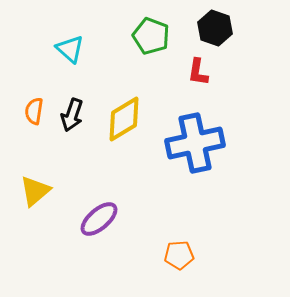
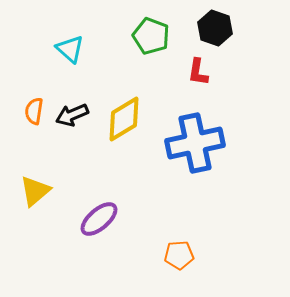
black arrow: rotated 48 degrees clockwise
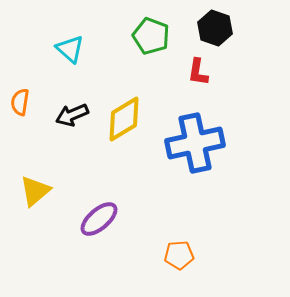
orange semicircle: moved 14 px left, 9 px up
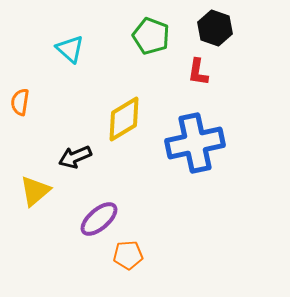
black arrow: moved 3 px right, 42 px down
orange pentagon: moved 51 px left
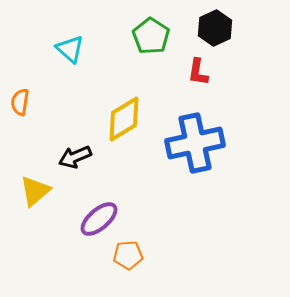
black hexagon: rotated 16 degrees clockwise
green pentagon: rotated 12 degrees clockwise
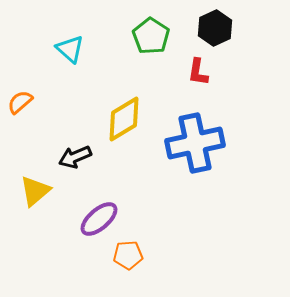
orange semicircle: rotated 40 degrees clockwise
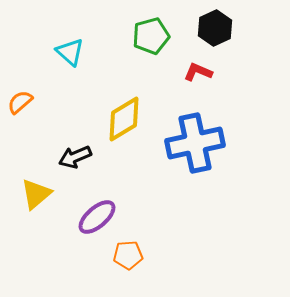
green pentagon: rotated 24 degrees clockwise
cyan triangle: moved 3 px down
red L-shape: rotated 104 degrees clockwise
yellow triangle: moved 1 px right, 3 px down
purple ellipse: moved 2 px left, 2 px up
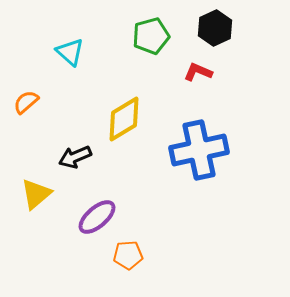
orange semicircle: moved 6 px right
blue cross: moved 4 px right, 7 px down
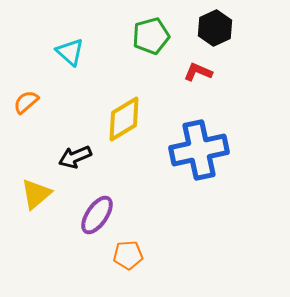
purple ellipse: moved 2 px up; rotated 15 degrees counterclockwise
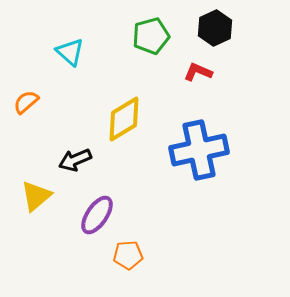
black arrow: moved 3 px down
yellow triangle: moved 2 px down
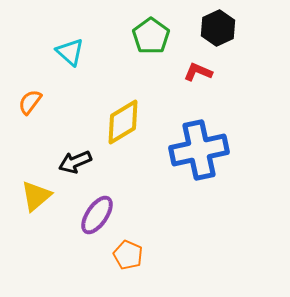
black hexagon: moved 3 px right
green pentagon: rotated 21 degrees counterclockwise
orange semicircle: moved 4 px right; rotated 12 degrees counterclockwise
yellow diamond: moved 1 px left, 3 px down
black arrow: moved 2 px down
orange pentagon: rotated 28 degrees clockwise
